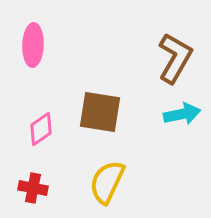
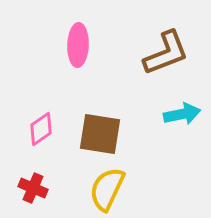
pink ellipse: moved 45 px right
brown L-shape: moved 9 px left, 5 px up; rotated 39 degrees clockwise
brown square: moved 22 px down
yellow semicircle: moved 7 px down
red cross: rotated 12 degrees clockwise
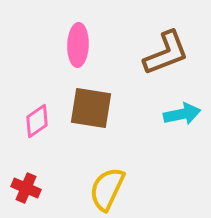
pink diamond: moved 4 px left, 8 px up
brown square: moved 9 px left, 26 px up
red cross: moved 7 px left
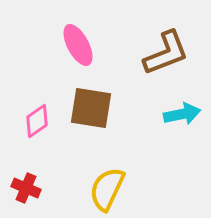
pink ellipse: rotated 30 degrees counterclockwise
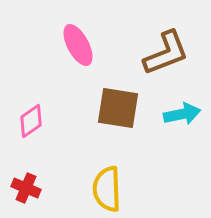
brown square: moved 27 px right
pink diamond: moved 6 px left
yellow semicircle: rotated 27 degrees counterclockwise
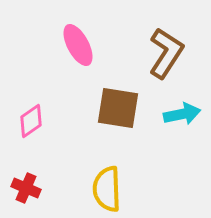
brown L-shape: rotated 36 degrees counterclockwise
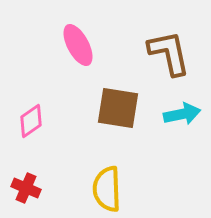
brown L-shape: moved 3 px right; rotated 45 degrees counterclockwise
